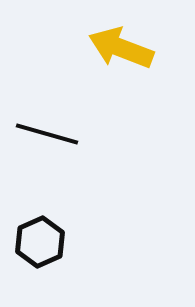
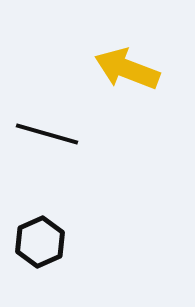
yellow arrow: moved 6 px right, 21 px down
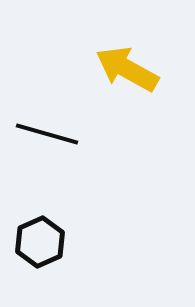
yellow arrow: rotated 8 degrees clockwise
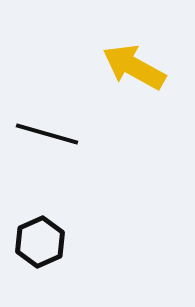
yellow arrow: moved 7 px right, 2 px up
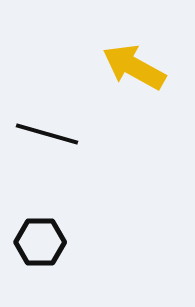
black hexagon: rotated 24 degrees clockwise
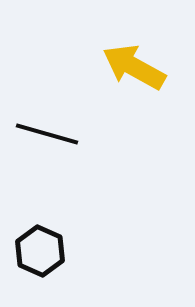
black hexagon: moved 9 px down; rotated 24 degrees clockwise
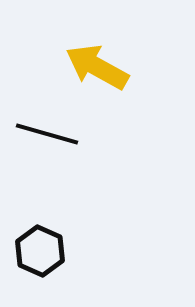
yellow arrow: moved 37 px left
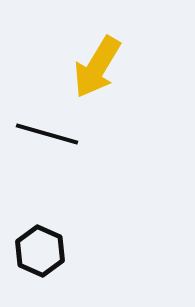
yellow arrow: rotated 88 degrees counterclockwise
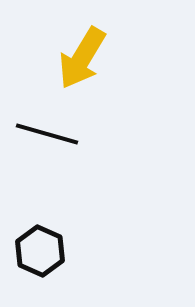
yellow arrow: moved 15 px left, 9 px up
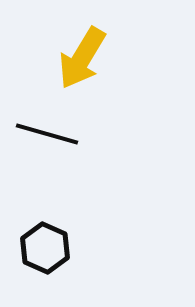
black hexagon: moved 5 px right, 3 px up
